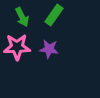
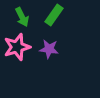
pink star: rotated 16 degrees counterclockwise
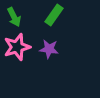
green arrow: moved 8 px left
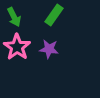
pink star: rotated 20 degrees counterclockwise
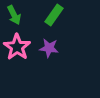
green arrow: moved 2 px up
purple star: moved 1 px up
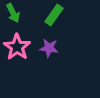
green arrow: moved 1 px left, 2 px up
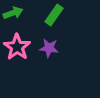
green arrow: rotated 84 degrees counterclockwise
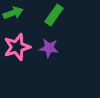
pink star: rotated 20 degrees clockwise
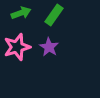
green arrow: moved 8 px right
purple star: moved 1 px up; rotated 24 degrees clockwise
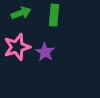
green rectangle: rotated 30 degrees counterclockwise
purple star: moved 4 px left, 5 px down
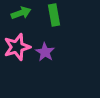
green rectangle: rotated 15 degrees counterclockwise
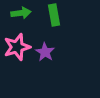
green arrow: rotated 12 degrees clockwise
